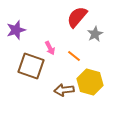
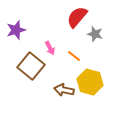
gray star: rotated 28 degrees counterclockwise
brown square: rotated 20 degrees clockwise
brown arrow: rotated 18 degrees clockwise
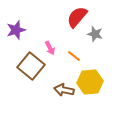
yellow hexagon: rotated 20 degrees counterclockwise
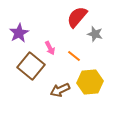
purple star: moved 3 px right, 3 px down; rotated 12 degrees counterclockwise
brown arrow: moved 4 px left; rotated 36 degrees counterclockwise
